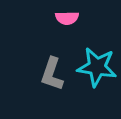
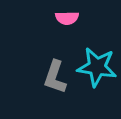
gray L-shape: moved 3 px right, 3 px down
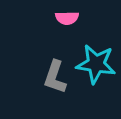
cyan star: moved 1 px left, 3 px up
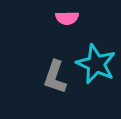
cyan star: rotated 15 degrees clockwise
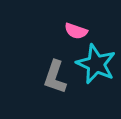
pink semicircle: moved 9 px right, 13 px down; rotated 20 degrees clockwise
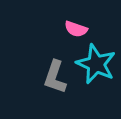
pink semicircle: moved 2 px up
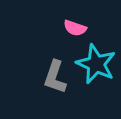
pink semicircle: moved 1 px left, 1 px up
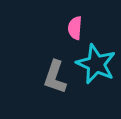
pink semicircle: rotated 75 degrees clockwise
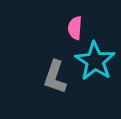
cyan star: moved 1 px left, 3 px up; rotated 9 degrees clockwise
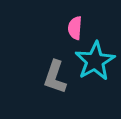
cyan star: rotated 9 degrees clockwise
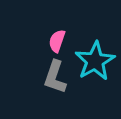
pink semicircle: moved 18 px left, 13 px down; rotated 15 degrees clockwise
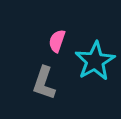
gray L-shape: moved 11 px left, 6 px down
